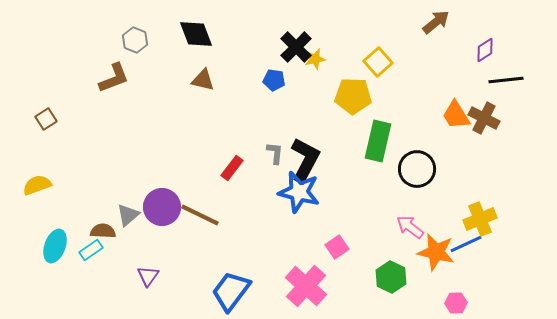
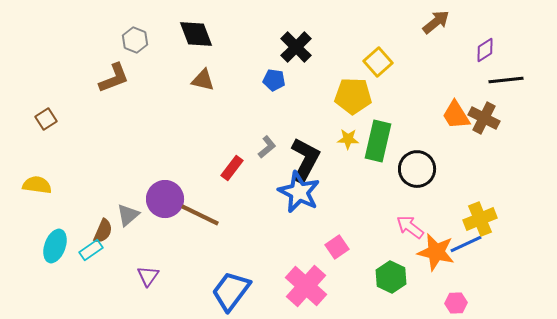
yellow star: moved 33 px right, 80 px down; rotated 15 degrees clockwise
gray L-shape: moved 8 px left, 6 px up; rotated 45 degrees clockwise
yellow semicircle: rotated 28 degrees clockwise
blue star: rotated 12 degrees clockwise
purple circle: moved 3 px right, 8 px up
brown semicircle: rotated 110 degrees clockwise
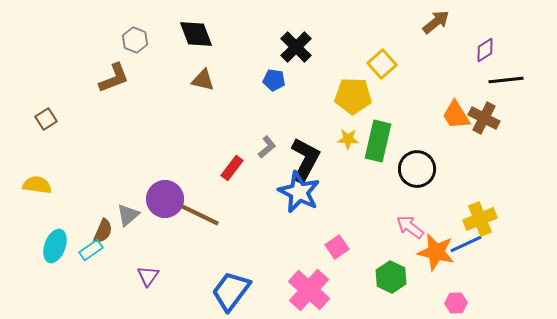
yellow square: moved 4 px right, 2 px down
pink cross: moved 3 px right, 4 px down
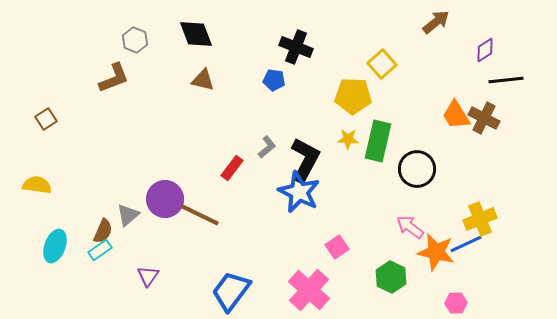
black cross: rotated 24 degrees counterclockwise
cyan rectangle: moved 9 px right
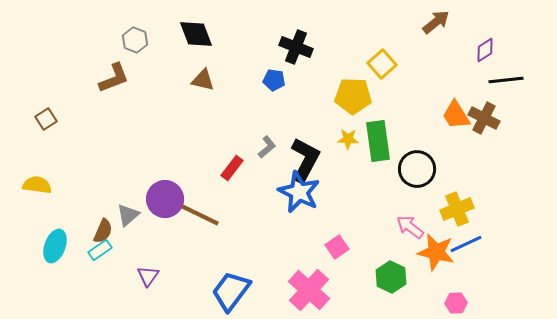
green rectangle: rotated 21 degrees counterclockwise
yellow cross: moved 23 px left, 10 px up
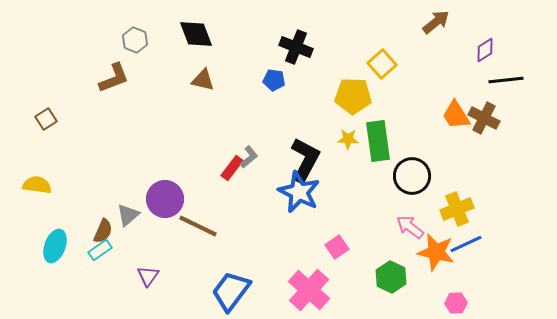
gray L-shape: moved 18 px left, 10 px down
black circle: moved 5 px left, 7 px down
brown line: moved 2 px left, 11 px down
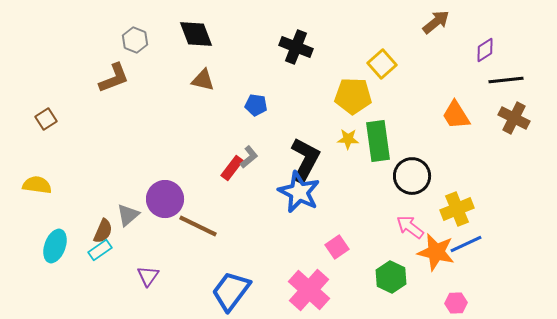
blue pentagon: moved 18 px left, 25 px down
brown cross: moved 30 px right
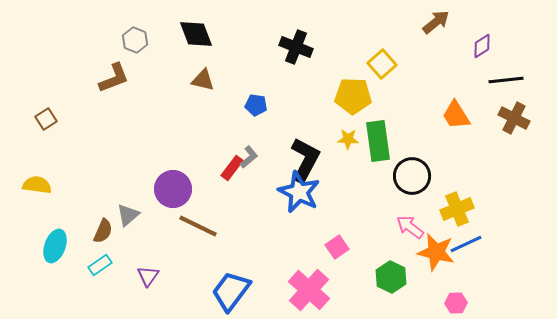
purple diamond: moved 3 px left, 4 px up
purple circle: moved 8 px right, 10 px up
cyan rectangle: moved 15 px down
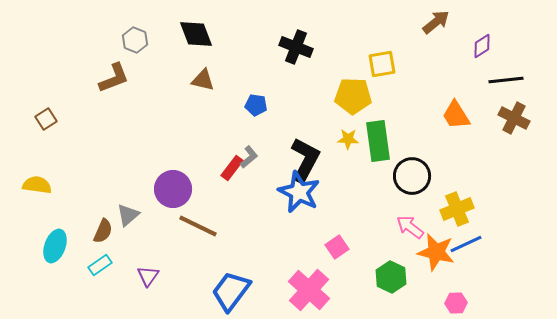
yellow square: rotated 32 degrees clockwise
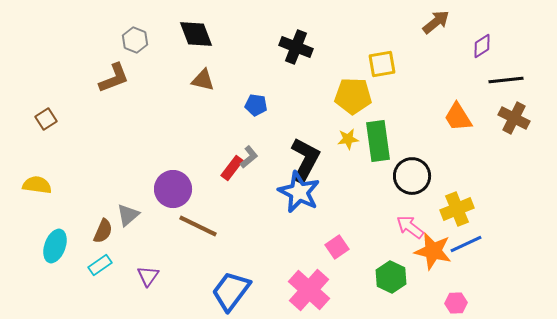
orange trapezoid: moved 2 px right, 2 px down
yellow star: rotated 10 degrees counterclockwise
orange star: moved 3 px left, 1 px up
